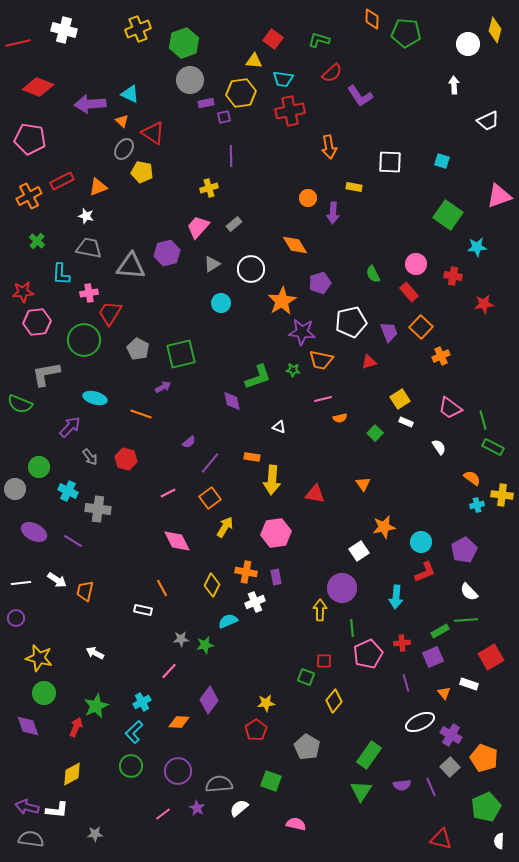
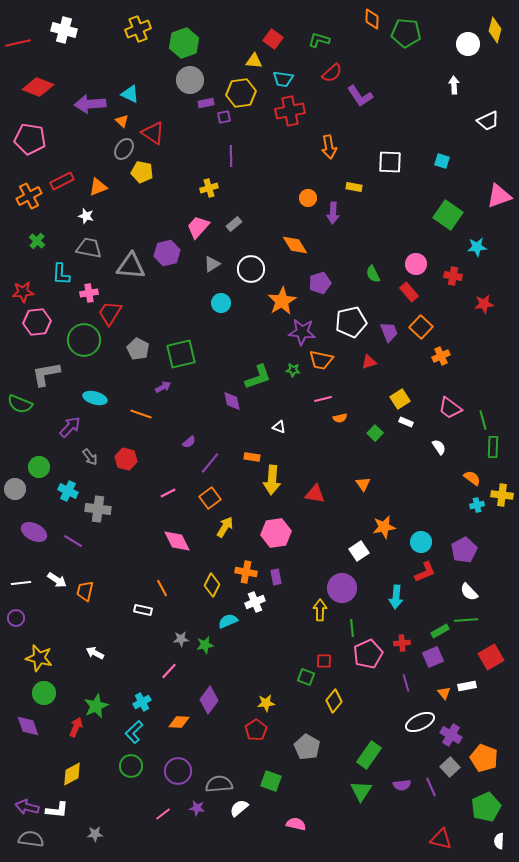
green rectangle at (493, 447): rotated 65 degrees clockwise
white rectangle at (469, 684): moved 2 px left, 2 px down; rotated 30 degrees counterclockwise
purple star at (197, 808): rotated 21 degrees counterclockwise
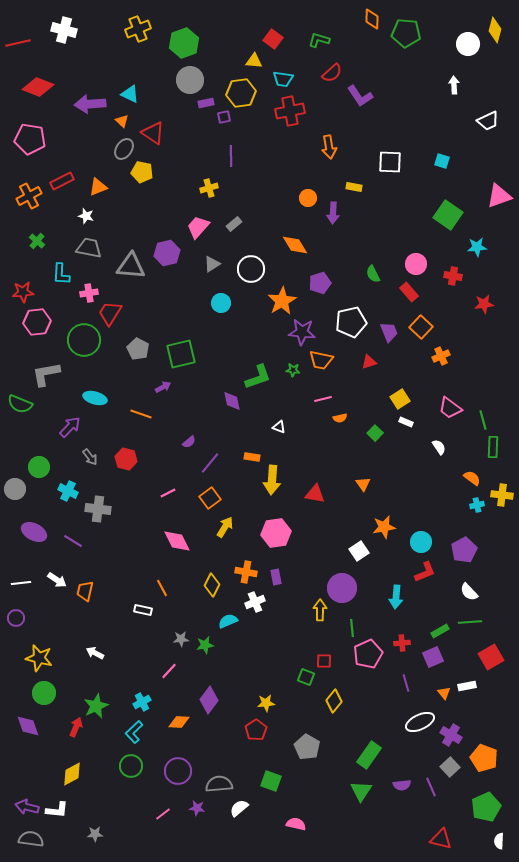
green line at (466, 620): moved 4 px right, 2 px down
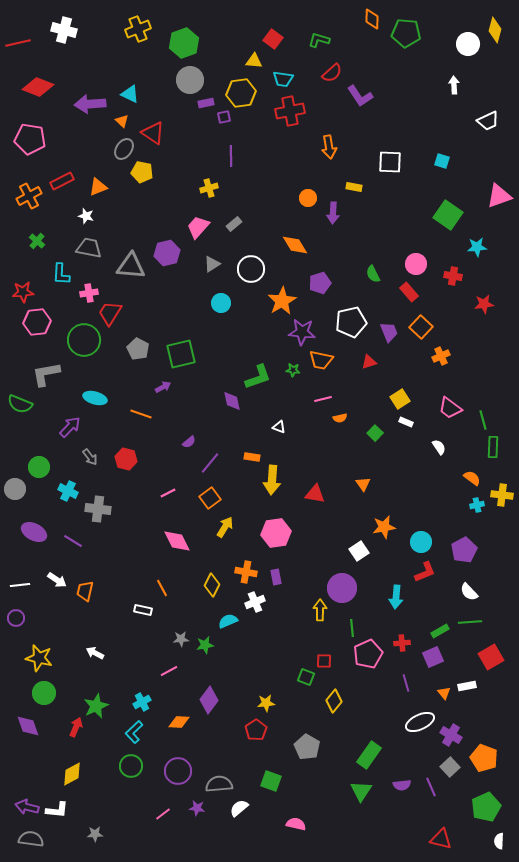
white line at (21, 583): moved 1 px left, 2 px down
pink line at (169, 671): rotated 18 degrees clockwise
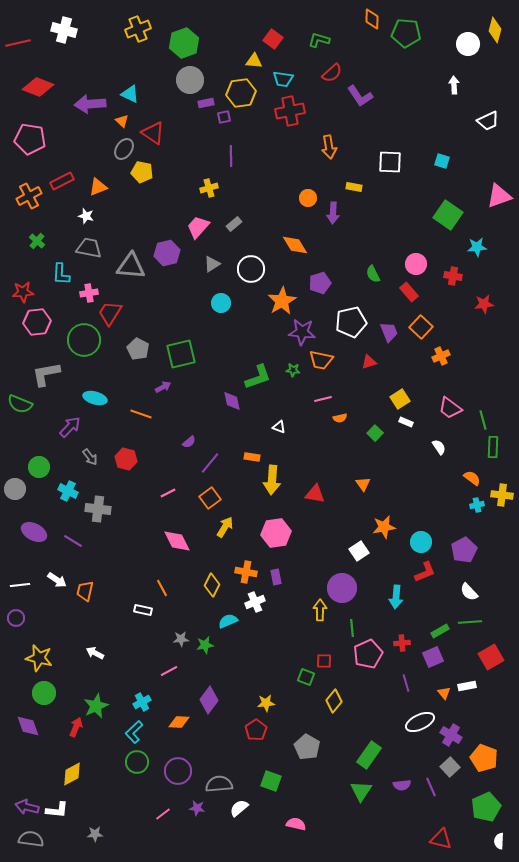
green circle at (131, 766): moved 6 px right, 4 px up
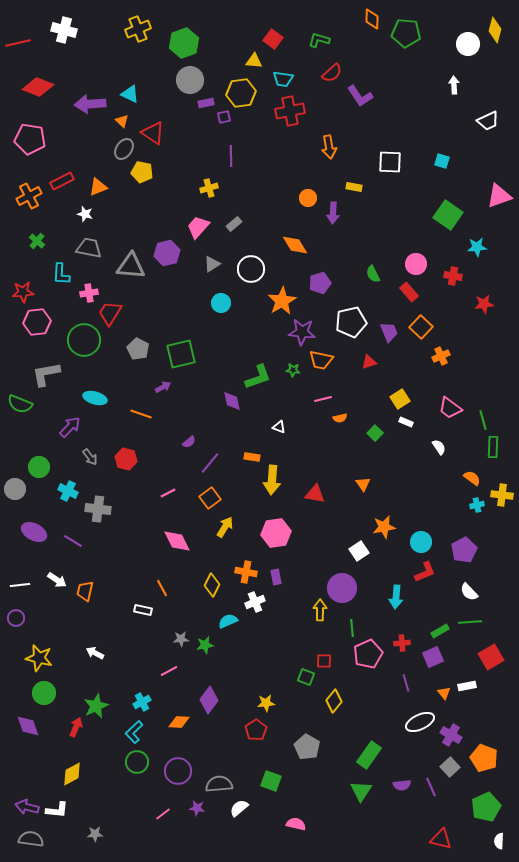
white star at (86, 216): moved 1 px left, 2 px up
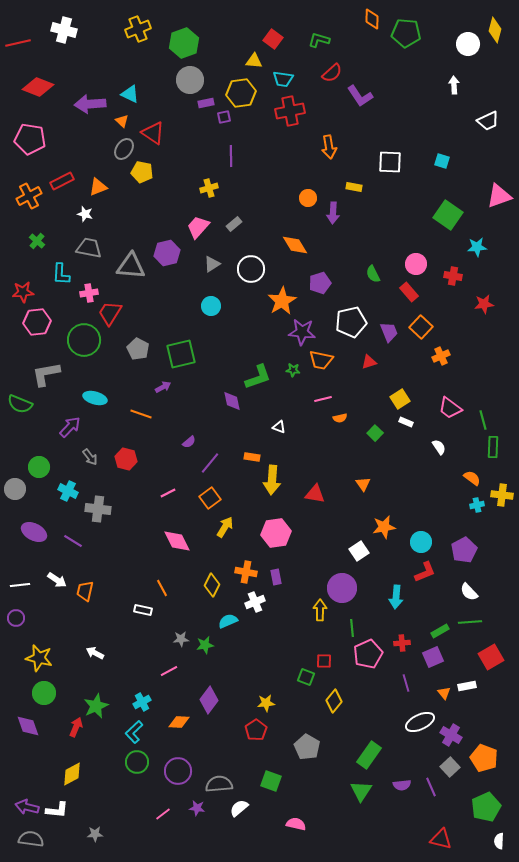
cyan circle at (221, 303): moved 10 px left, 3 px down
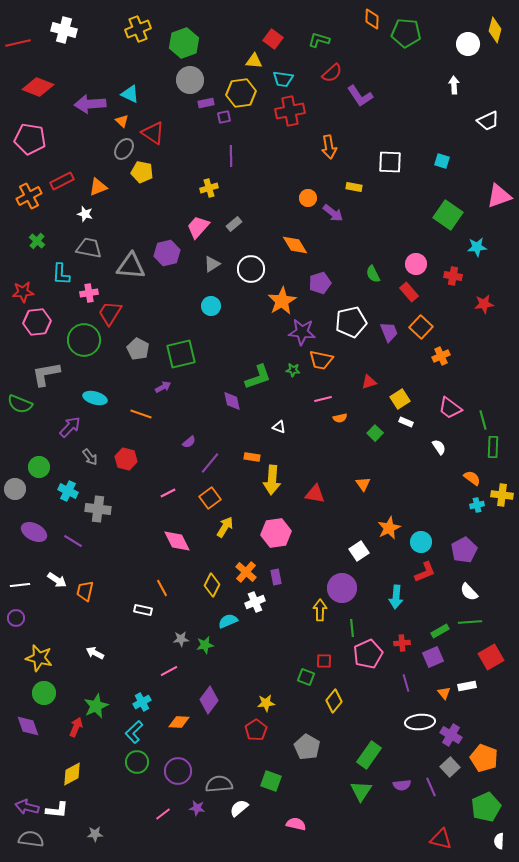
purple arrow at (333, 213): rotated 55 degrees counterclockwise
red triangle at (369, 362): moved 20 px down
orange star at (384, 527): moved 5 px right, 1 px down; rotated 15 degrees counterclockwise
orange cross at (246, 572): rotated 30 degrees clockwise
white ellipse at (420, 722): rotated 20 degrees clockwise
